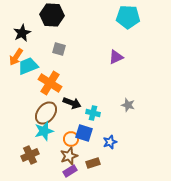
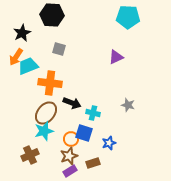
orange cross: rotated 25 degrees counterclockwise
blue star: moved 1 px left, 1 px down
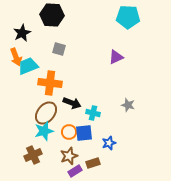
orange arrow: rotated 54 degrees counterclockwise
blue square: rotated 24 degrees counterclockwise
orange circle: moved 2 px left, 7 px up
brown cross: moved 3 px right
purple rectangle: moved 5 px right
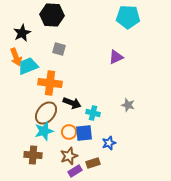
brown cross: rotated 30 degrees clockwise
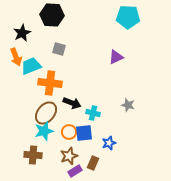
cyan trapezoid: moved 3 px right
brown rectangle: rotated 48 degrees counterclockwise
